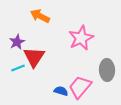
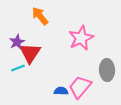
orange arrow: rotated 24 degrees clockwise
red triangle: moved 4 px left, 4 px up
blue semicircle: rotated 16 degrees counterclockwise
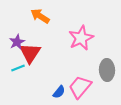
orange arrow: rotated 18 degrees counterclockwise
blue semicircle: moved 2 px left, 1 px down; rotated 128 degrees clockwise
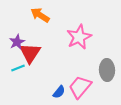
orange arrow: moved 1 px up
pink star: moved 2 px left, 1 px up
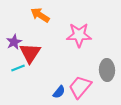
pink star: moved 2 px up; rotated 25 degrees clockwise
purple star: moved 3 px left
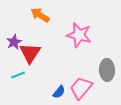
pink star: rotated 15 degrees clockwise
cyan line: moved 7 px down
pink trapezoid: moved 1 px right, 1 px down
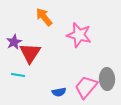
orange arrow: moved 4 px right, 2 px down; rotated 18 degrees clockwise
gray ellipse: moved 9 px down
cyan line: rotated 32 degrees clockwise
pink trapezoid: moved 5 px right, 1 px up
blue semicircle: rotated 40 degrees clockwise
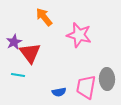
red triangle: rotated 10 degrees counterclockwise
pink trapezoid: rotated 30 degrees counterclockwise
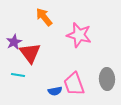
pink trapezoid: moved 12 px left, 3 px up; rotated 30 degrees counterclockwise
blue semicircle: moved 4 px left, 1 px up
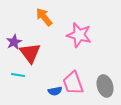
gray ellipse: moved 2 px left, 7 px down; rotated 15 degrees counterclockwise
pink trapezoid: moved 1 px left, 1 px up
